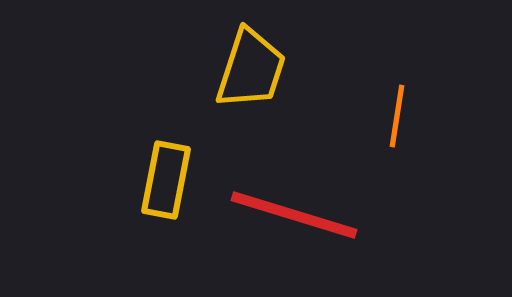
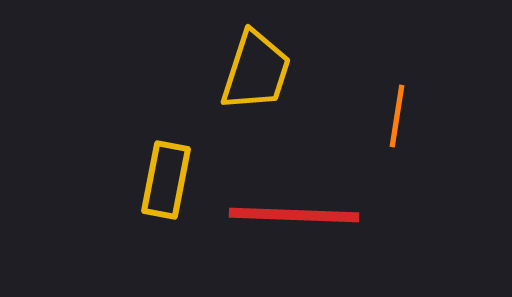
yellow trapezoid: moved 5 px right, 2 px down
red line: rotated 15 degrees counterclockwise
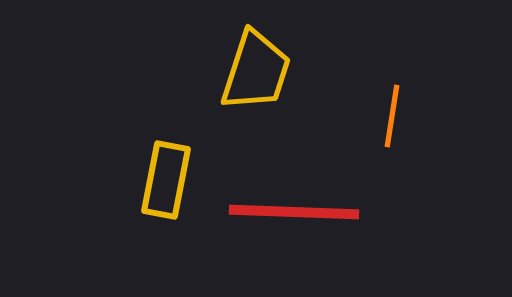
orange line: moved 5 px left
red line: moved 3 px up
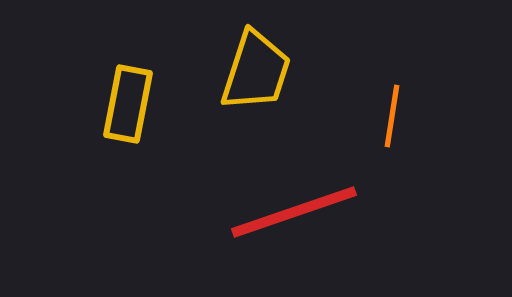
yellow rectangle: moved 38 px left, 76 px up
red line: rotated 21 degrees counterclockwise
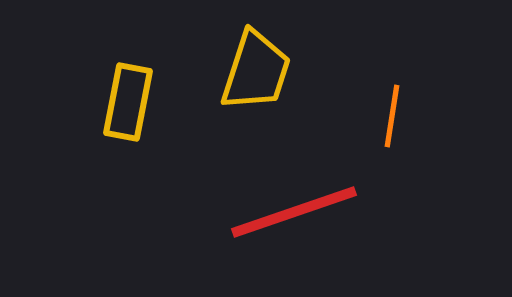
yellow rectangle: moved 2 px up
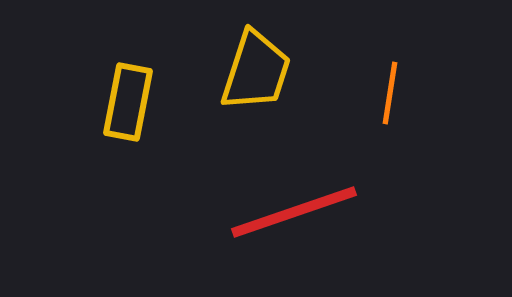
orange line: moved 2 px left, 23 px up
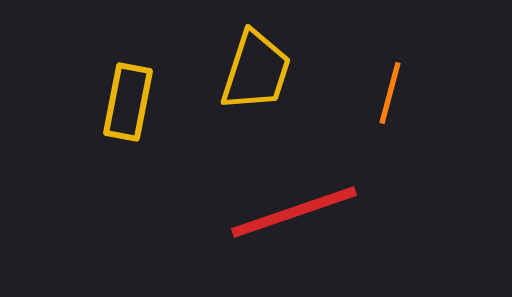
orange line: rotated 6 degrees clockwise
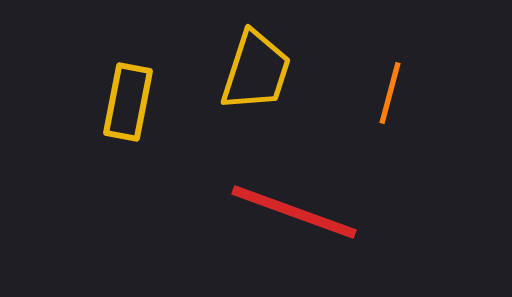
red line: rotated 39 degrees clockwise
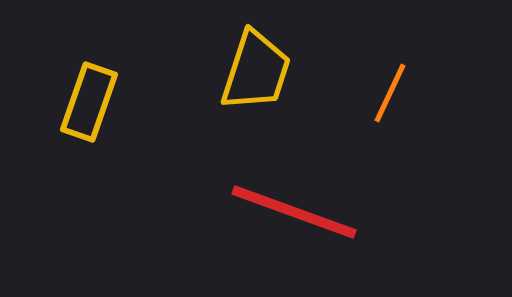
orange line: rotated 10 degrees clockwise
yellow rectangle: moved 39 px left; rotated 8 degrees clockwise
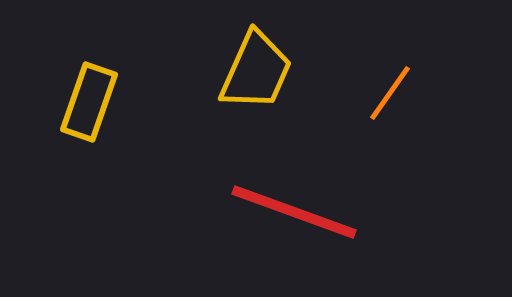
yellow trapezoid: rotated 6 degrees clockwise
orange line: rotated 10 degrees clockwise
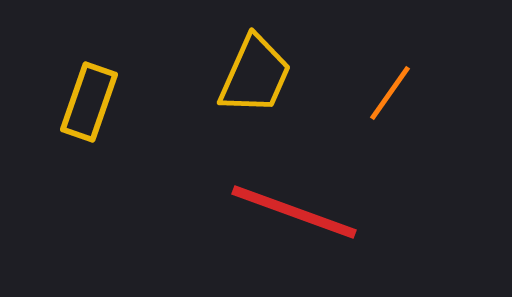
yellow trapezoid: moved 1 px left, 4 px down
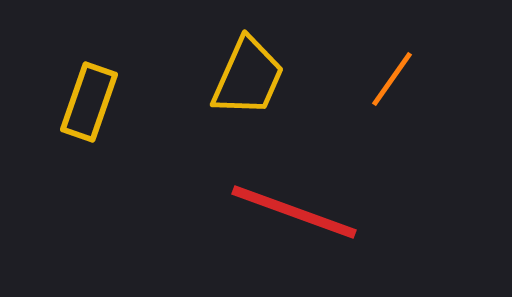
yellow trapezoid: moved 7 px left, 2 px down
orange line: moved 2 px right, 14 px up
